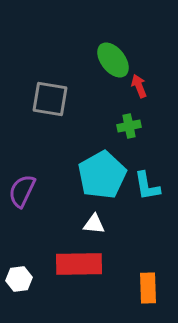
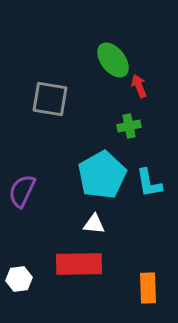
cyan L-shape: moved 2 px right, 3 px up
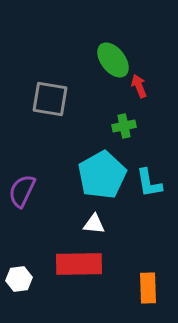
green cross: moved 5 px left
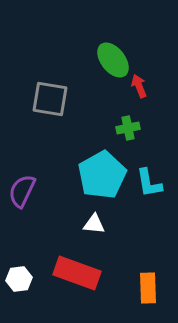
green cross: moved 4 px right, 2 px down
red rectangle: moved 2 px left, 9 px down; rotated 21 degrees clockwise
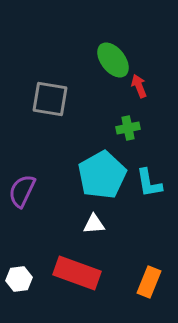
white triangle: rotated 10 degrees counterclockwise
orange rectangle: moved 1 px right, 6 px up; rotated 24 degrees clockwise
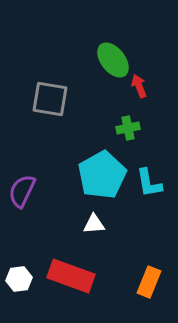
red rectangle: moved 6 px left, 3 px down
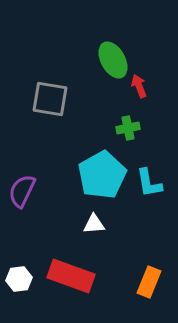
green ellipse: rotated 9 degrees clockwise
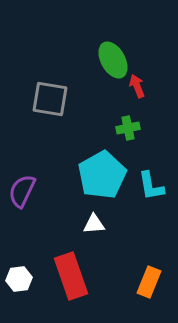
red arrow: moved 2 px left
cyan L-shape: moved 2 px right, 3 px down
red rectangle: rotated 51 degrees clockwise
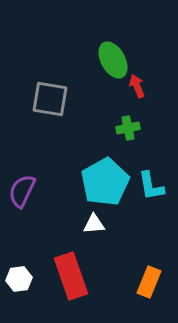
cyan pentagon: moved 3 px right, 7 px down
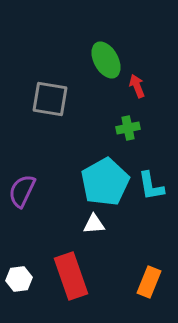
green ellipse: moved 7 px left
